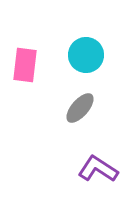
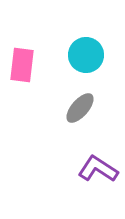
pink rectangle: moved 3 px left
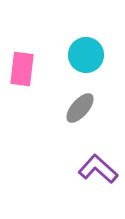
pink rectangle: moved 4 px down
purple L-shape: rotated 9 degrees clockwise
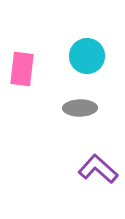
cyan circle: moved 1 px right, 1 px down
gray ellipse: rotated 48 degrees clockwise
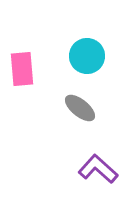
pink rectangle: rotated 12 degrees counterclockwise
gray ellipse: rotated 40 degrees clockwise
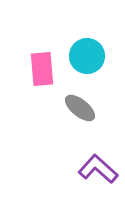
pink rectangle: moved 20 px right
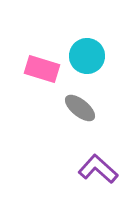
pink rectangle: rotated 68 degrees counterclockwise
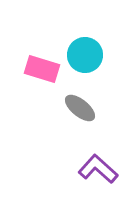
cyan circle: moved 2 px left, 1 px up
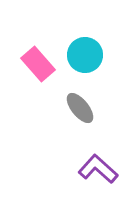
pink rectangle: moved 4 px left, 5 px up; rotated 32 degrees clockwise
gray ellipse: rotated 12 degrees clockwise
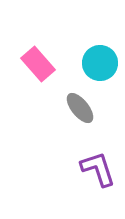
cyan circle: moved 15 px right, 8 px down
purple L-shape: rotated 30 degrees clockwise
